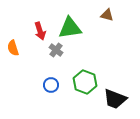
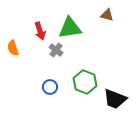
blue circle: moved 1 px left, 2 px down
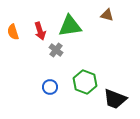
green triangle: moved 2 px up
orange semicircle: moved 16 px up
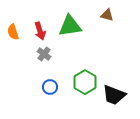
gray cross: moved 12 px left, 4 px down
green hexagon: rotated 10 degrees clockwise
black trapezoid: moved 1 px left, 4 px up
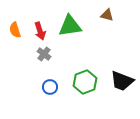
orange semicircle: moved 2 px right, 2 px up
green hexagon: rotated 10 degrees clockwise
black trapezoid: moved 8 px right, 14 px up
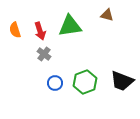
blue circle: moved 5 px right, 4 px up
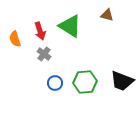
green triangle: rotated 40 degrees clockwise
orange semicircle: moved 9 px down
green hexagon: rotated 15 degrees clockwise
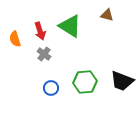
blue circle: moved 4 px left, 5 px down
